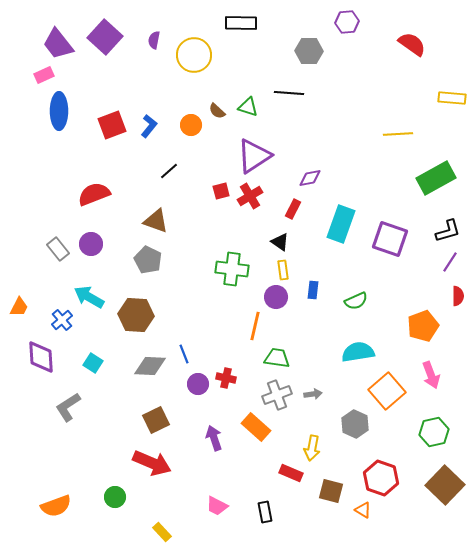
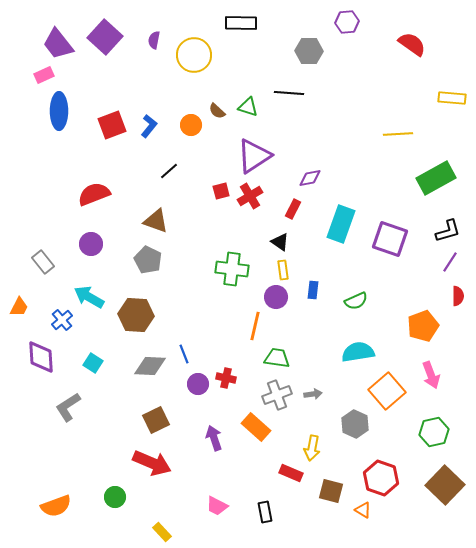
gray rectangle at (58, 249): moved 15 px left, 13 px down
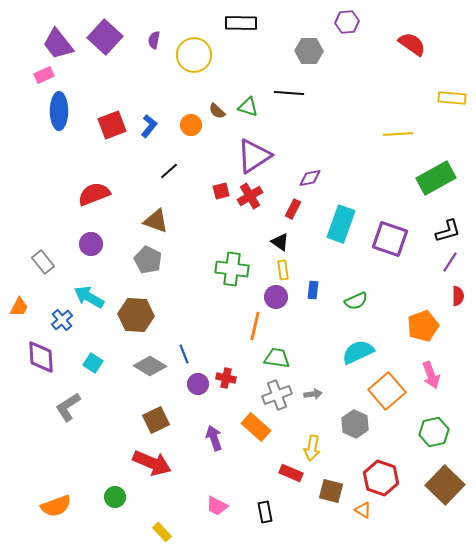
cyan semicircle at (358, 352): rotated 16 degrees counterclockwise
gray diamond at (150, 366): rotated 28 degrees clockwise
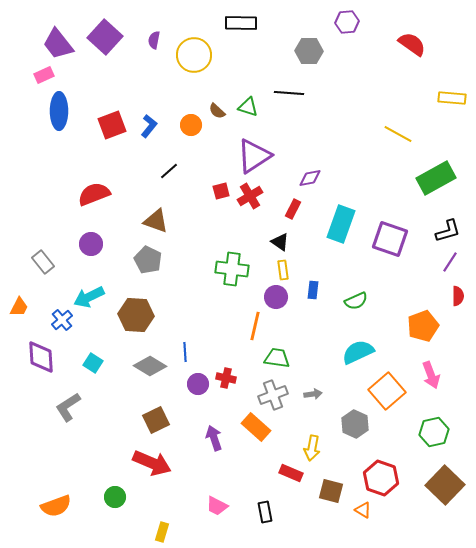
yellow line at (398, 134): rotated 32 degrees clockwise
cyan arrow at (89, 297): rotated 56 degrees counterclockwise
blue line at (184, 354): moved 1 px right, 2 px up; rotated 18 degrees clockwise
gray cross at (277, 395): moved 4 px left
yellow rectangle at (162, 532): rotated 60 degrees clockwise
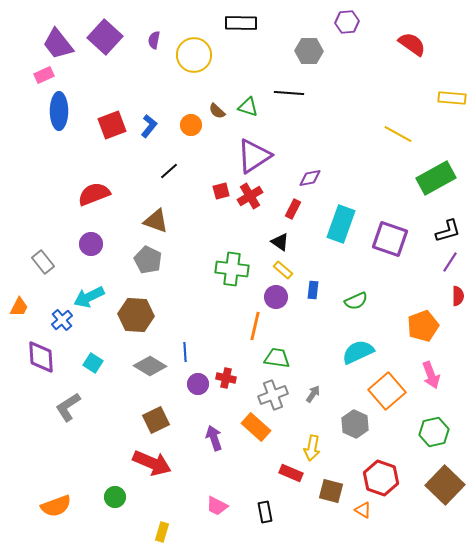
yellow rectangle at (283, 270): rotated 42 degrees counterclockwise
gray arrow at (313, 394): rotated 48 degrees counterclockwise
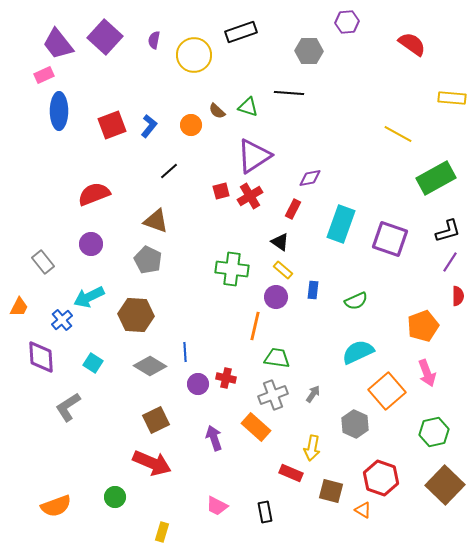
black rectangle at (241, 23): moved 9 px down; rotated 20 degrees counterclockwise
pink arrow at (431, 375): moved 4 px left, 2 px up
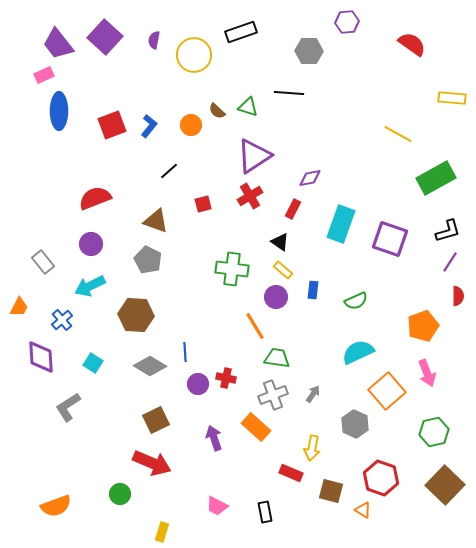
red square at (221, 191): moved 18 px left, 13 px down
red semicircle at (94, 194): moved 1 px right, 4 px down
cyan arrow at (89, 297): moved 1 px right, 11 px up
orange line at (255, 326): rotated 44 degrees counterclockwise
green circle at (115, 497): moved 5 px right, 3 px up
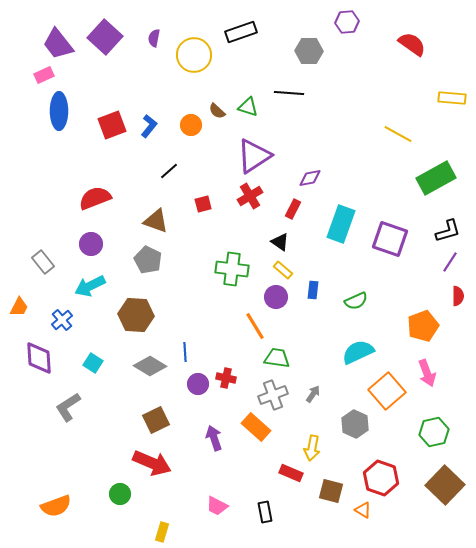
purple semicircle at (154, 40): moved 2 px up
purple diamond at (41, 357): moved 2 px left, 1 px down
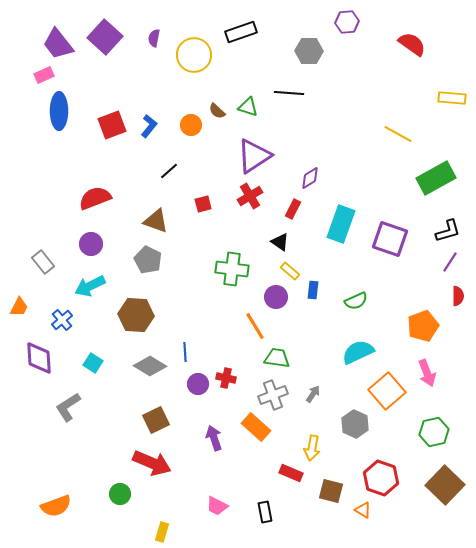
purple diamond at (310, 178): rotated 20 degrees counterclockwise
yellow rectangle at (283, 270): moved 7 px right, 1 px down
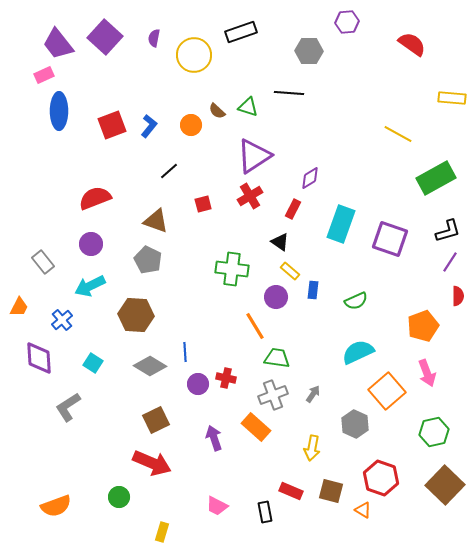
red rectangle at (291, 473): moved 18 px down
green circle at (120, 494): moved 1 px left, 3 px down
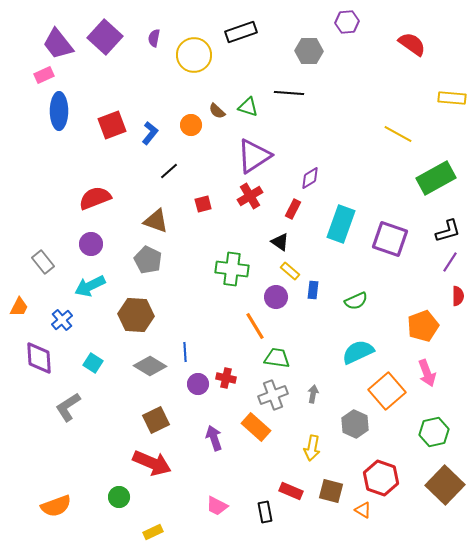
blue L-shape at (149, 126): moved 1 px right, 7 px down
gray arrow at (313, 394): rotated 24 degrees counterclockwise
yellow rectangle at (162, 532): moved 9 px left; rotated 48 degrees clockwise
